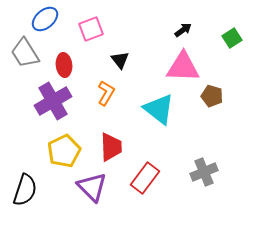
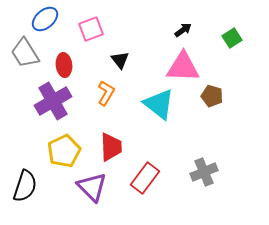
cyan triangle: moved 5 px up
black semicircle: moved 4 px up
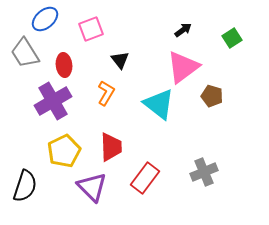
pink triangle: rotated 39 degrees counterclockwise
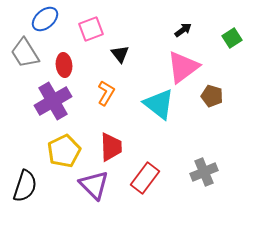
black triangle: moved 6 px up
purple triangle: moved 2 px right, 2 px up
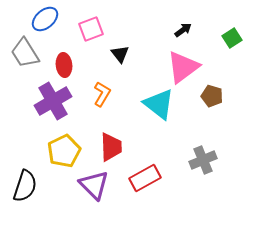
orange L-shape: moved 4 px left, 1 px down
gray cross: moved 1 px left, 12 px up
red rectangle: rotated 24 degrees clockwise
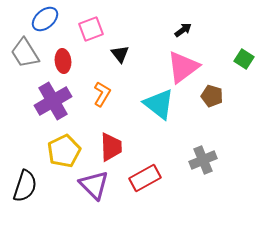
green square: moved 12 px right, 21 px down; rotated 24 degrees counterclockwise
red ellipse: moved 1 px left, 4 px up
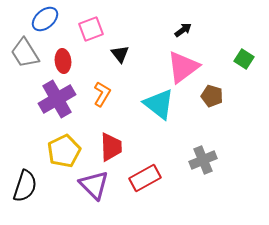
purple cross: moved 4 px right, 2 px up
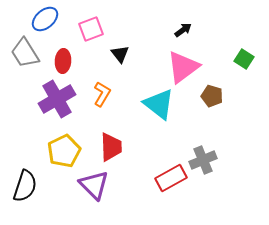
red ellipse: rotated 10 degrees clockwise
red rectangle: moved 26 px right
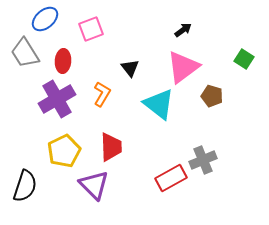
black triangle: moved 10 px right, 14 px down
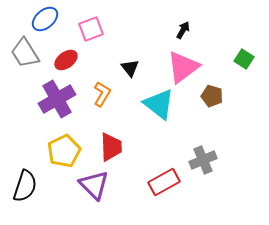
black arrow: rotated 24 degrees counterclockwise
red ellipse: moved 3 px right, 1 px up; rotated 50 degrees clockwise
red rectangle: moved 7 px left, 4 px down
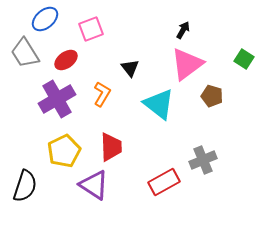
pink triangle: moved 4 px right, 3 px up
purple triangle: rotated 12 degrees counterclockwise
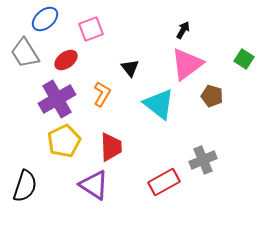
yellow pentagon: moved 10 px up
